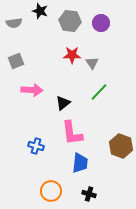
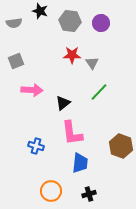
black cross: rotated 32 degrees counterclockwise
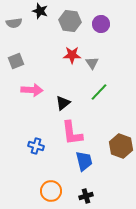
purple circle: moved 1 px down
blue trapezoid: moved 4 px right, 2 px up; rotated 20 degrees counterclockwise
black cross: moved 3 px left, 2 px down
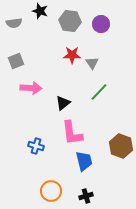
pink arrow: moved 1 px left, 2 px up
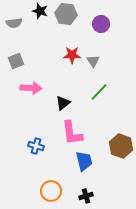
gray hexagon: moved 4 px left, 7 px up
gray triangle: moved 1 px right, 2 px up
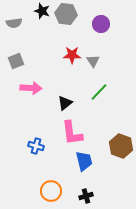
black star: moved 2 px right
black triangle: moved 2 px right
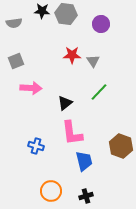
black star: rotated 14 degrees counterclockwise
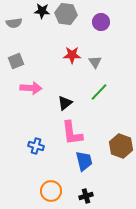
purple circle: moved 2 px up
gray triangle: moved 2 px right, 1 px down
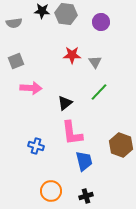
brown hexagon: moved 1 px up
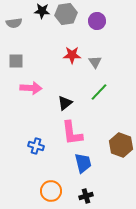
gray hexagon: rotated 15 degrees counterclockwise
purple circle: moved 4 px left, 1 px up
gray square: rotated 21 degrees clockwise
blue trapezoid: moved 1 px left, 2 px down
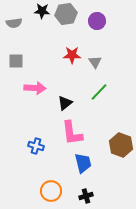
pink arrow: moved 4 px right
